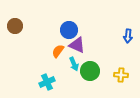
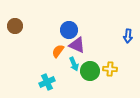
yellow cross: moved 11 px left, 6 px up
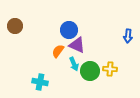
cyan cross: moved 7 px left; rotated 35 degrees clockwise
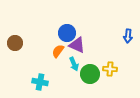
brown circle: moved 17 px down
blue circle: moved 2 px left, 3 px down
green circle: moved 3 px down
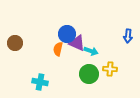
blue circle: moved 1 px down
purple triangle: moved 2 px up
orange semicircle: moved 2 px up; rotated 24 degrees counterclockwise
cyan arrow: moved 17 px right, 13 px up; rotated 48 degrees counterclockwise
green circle: moved 1 px left
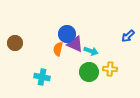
blue arrow: rotated 40 degrees clockwise
purple triangle: moved 2 px left, 1 px down
green circle: moved 2 px up
cyan cross: moved 2 px right, 5 px up
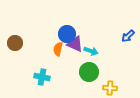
yellow cross: moved 19 px down
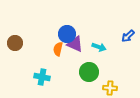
cyan arrow: moved 8 px right, 4 px up
